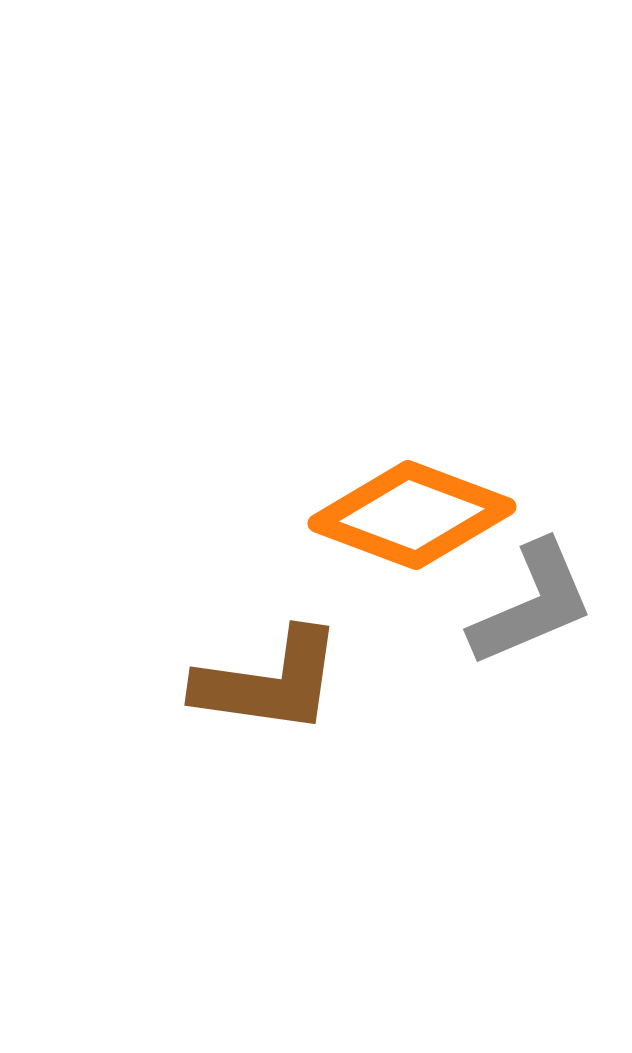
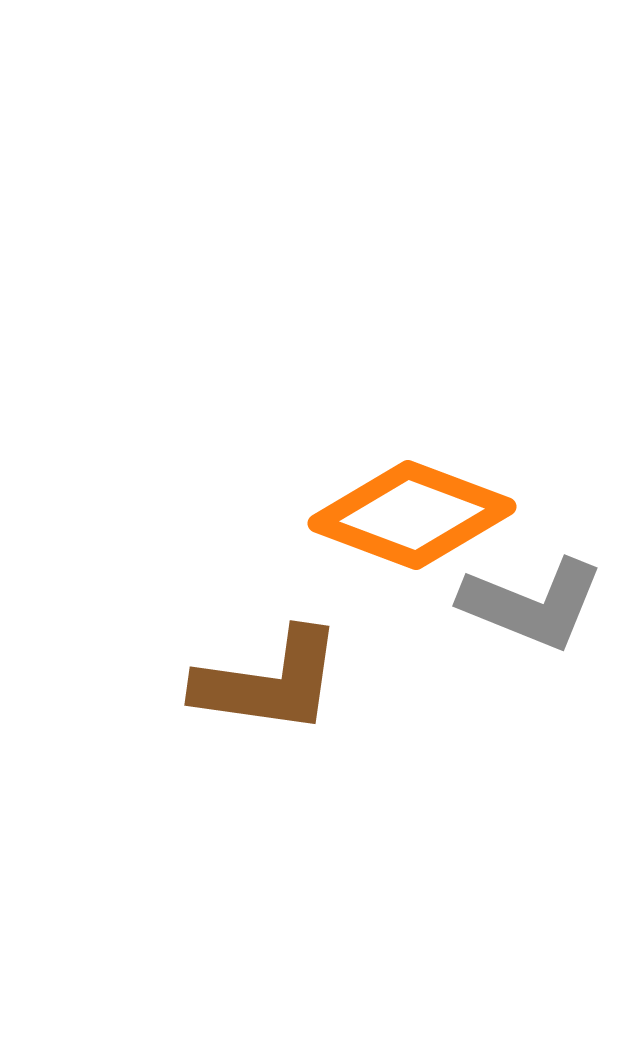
gray L-shape: rotated 45 degrees clockwise
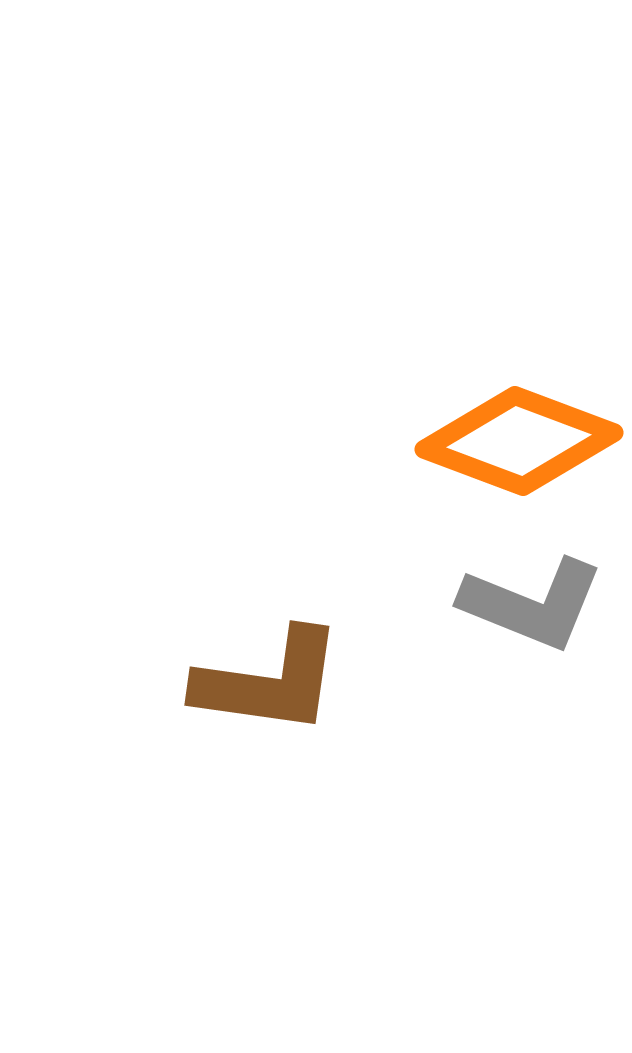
orange diamond: moved 107 px right, 74 px up
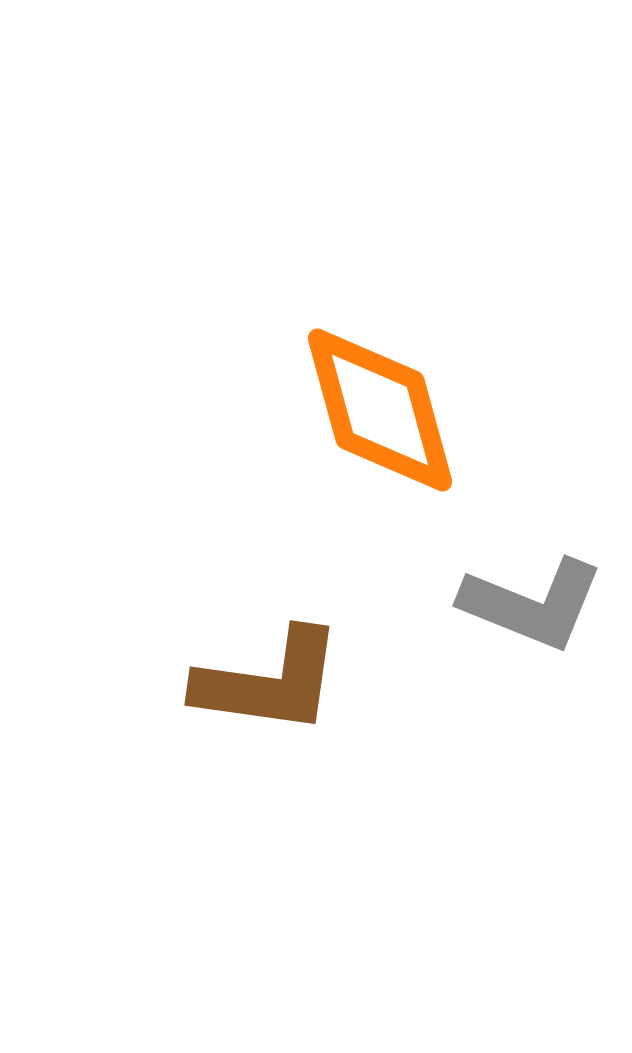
orange diamond: moved 139 px left, 31 px up; rotated 54 degrees clockwise
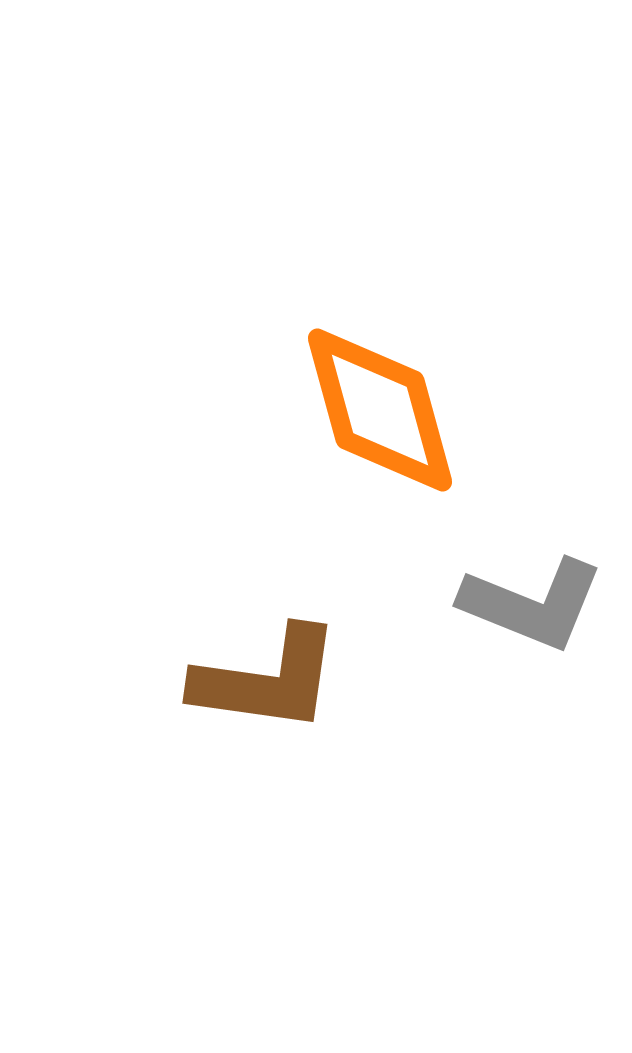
brown L-shape: moved 2 px left, 2 px up
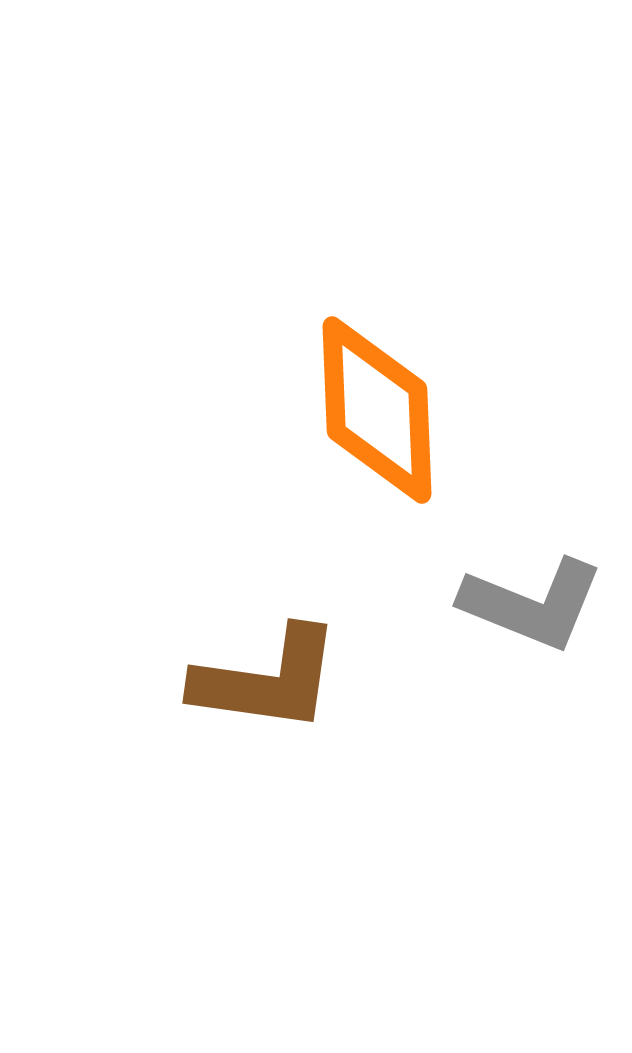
orange diamond: moved 3 px left; rotated 13 degrees clockwise
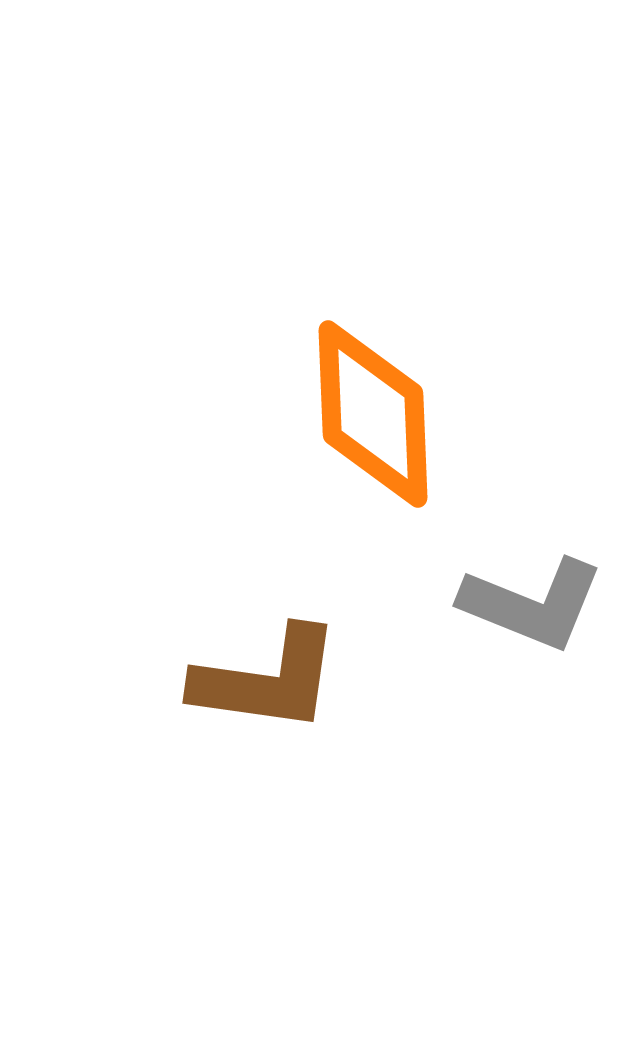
orange diamond: moved 4 px left, 4 px down
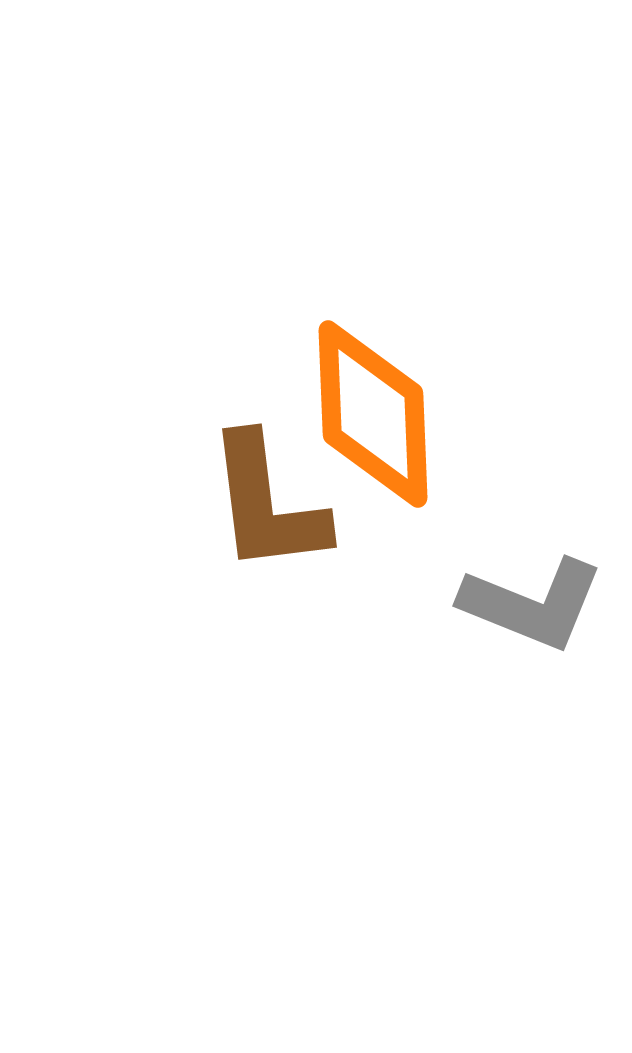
brown L-shape: moved 176 px up; rotated 75 degrees clockwise
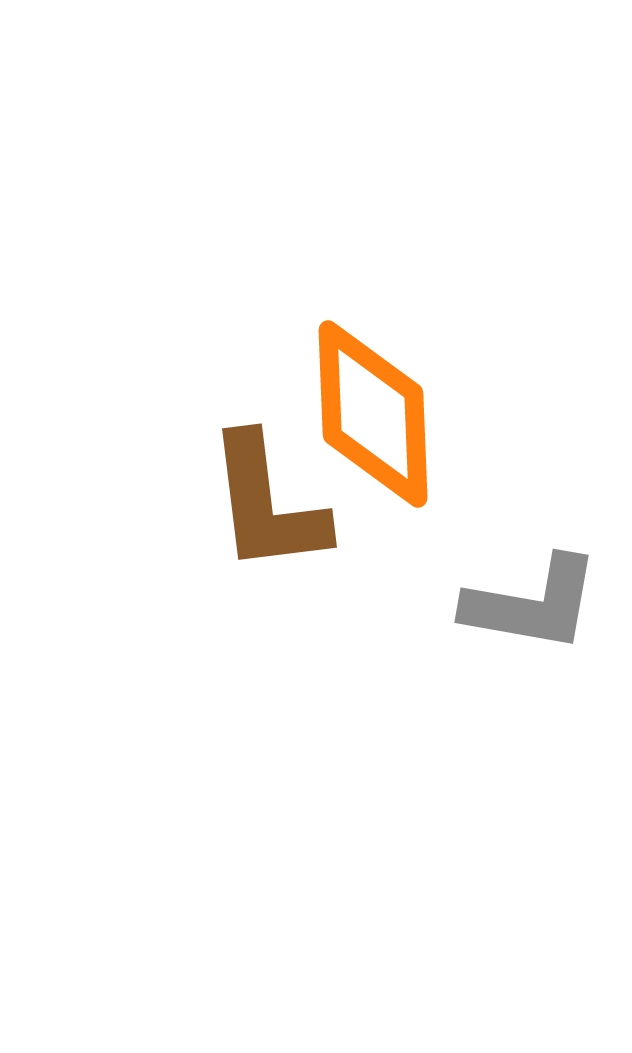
gray L-shape: rotated 12 degrees counterclockwise
